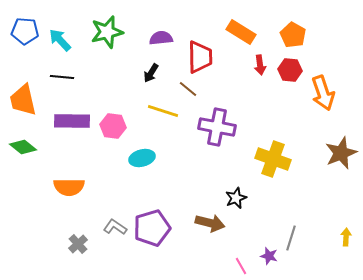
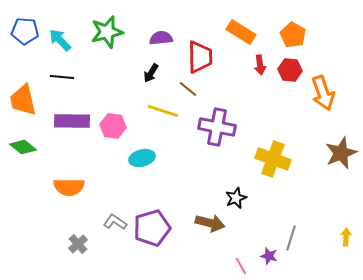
gray L-shape: moved 5 px up
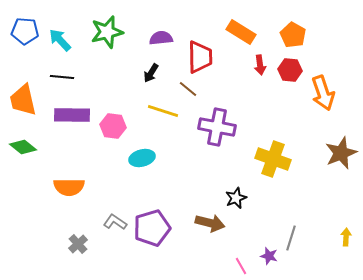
purple rectangle: moved 6 px up
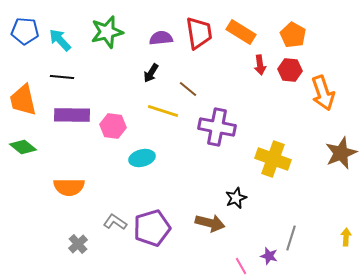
red trapezoid: moved 1 px left, 24 px up; rotated 8 degrees counterclockwise
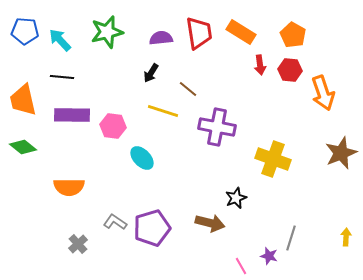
cyan ellipse: rotated 60 degrees clockwise
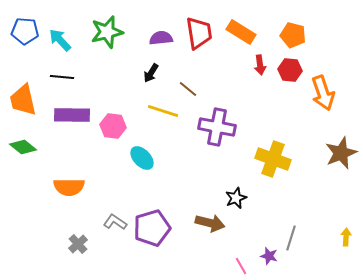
orange pentagon: rotated 15 degrees counterclockwise
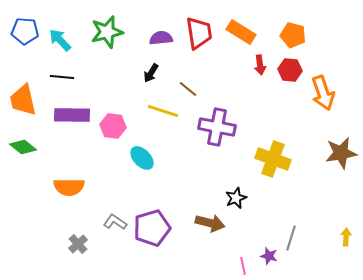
brown star: rotated 12 degrees clockwise
pink line: moved 2 px right; rotated 18 degrees clockwise
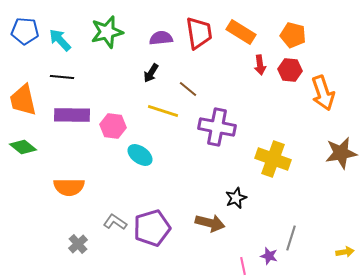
cyan ellipse: moved 2 px left, 3 px up; rotated 10 degrees counterclockwise
yellow arrow: moved 1 px left, 15 px down; rotated 78 degrees clockwise
